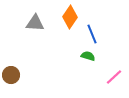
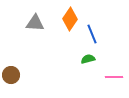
orange diamond: moved 2 px down
green semicircle: moved 3 px down; rotated 32 degrees counterclockwise
pink line: rotated 42 degrees clockwise
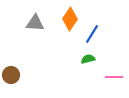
blue line: rotated 54 degrees clockwise
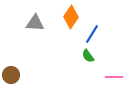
orange diamond: moved 1 px right, 2 px up
green semicircle: moved 3 px up; rotated 112 degrees counterclockwise
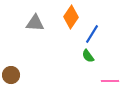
pink line: moved 4 px left, 4 px down
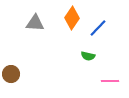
orange diamond: moved 1 px right, 1 px down
blue line: moved 6 px right, 6 px up; rotated 12 degrees clockwise
green semicircle: rotated 40 degrees counterclockwise
brown circle: moved 1 px up
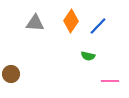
orange diamond: moved 1 px left, 3 px down
blue line: moved 2 px up
